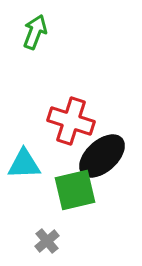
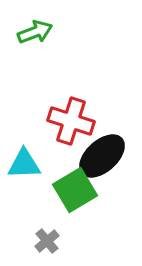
green arrow: rotated 48 degrees clockwise
green square: rotated 18 degrees counterclockwise
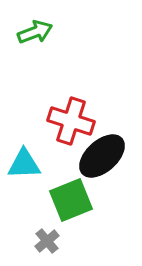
green square: moved 4 px left, 10 px down; rotated 9 degrees clockwise
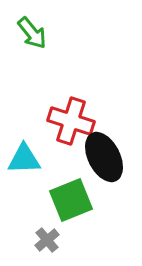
green arrow: moved 3 px left, 1 px down; rotated 72 degrees clockwise
black ellipse: moved 2 px right, 1 px down; rotated 75 degrees counterclockwise
cyan triangle: moved 5 px up
gray cross: moved 1 px up
